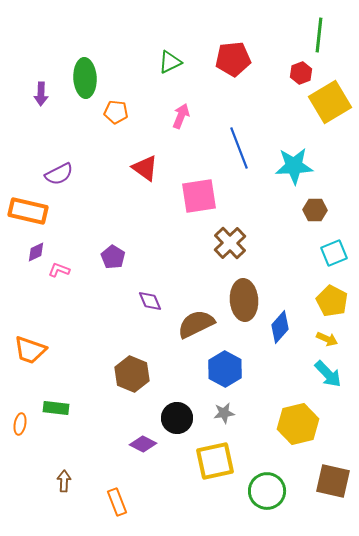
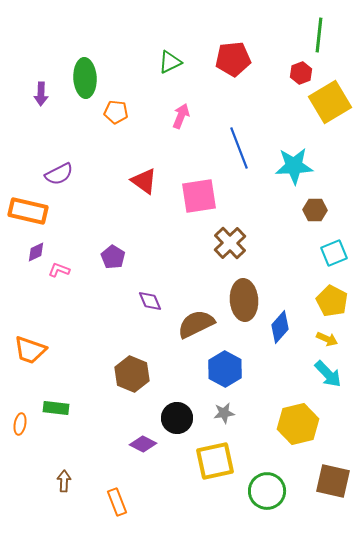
red triangle at (145, 168): moved 1 px left, 13 px down
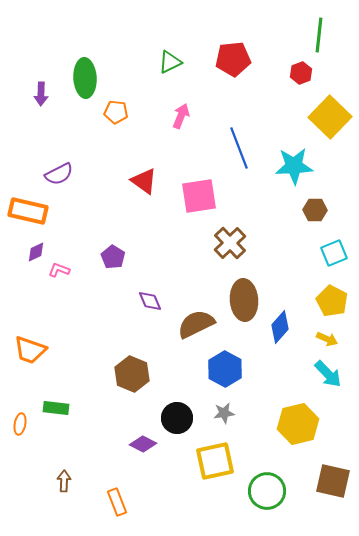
yellow square at (330, 102): moved 15 px down; rotated 15 degrees counterclockwise
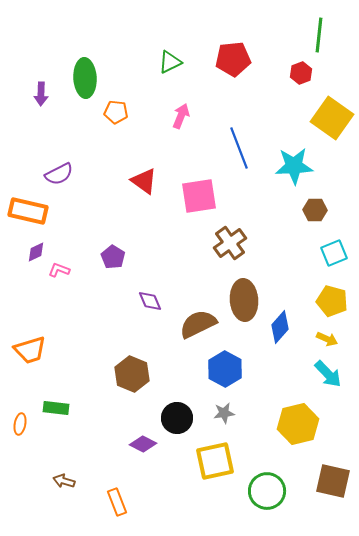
yellow square at (330, 117): moved 2 px right, 1 px down; rotated 9 degrees counterclockwise
brown cross at (230, 243): rotated 8 degrees clockwise
yellow pentagon at (332, 301): rotated 12 degrees counterclockwise
brown semicircle at (196, 324): moved 2 px right
orange trapezoid at (30, 350): rotated 36 degrees counterclockwise
brown arrow at (64, 481): rotated 75 degrees counterclockwise
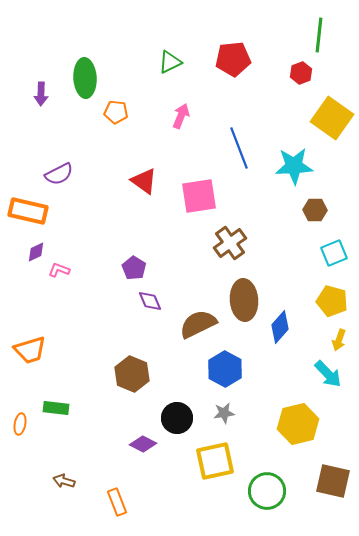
purple pentagon at (113, 257): moved 21 px right, 11 px down
yellow arrow at (327, 339): moved 12 px right, 1 px down; rotated 85 degrees clockwise
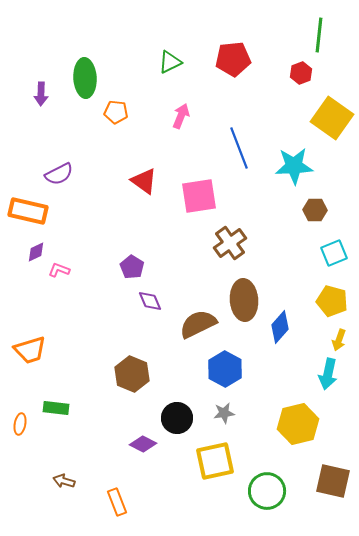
purple pentagon at (134, 268): moved 2 px left, 1 px up
cyan arrow at (328, 374): rotated 56 degrees clockwise
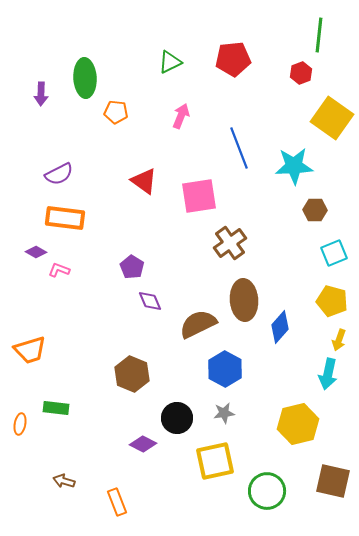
orange rectangle at (28, 211): moved 37 px right, 7 px down; rotated 6 degrees counterclockwise
purple diamond at (36, 252): rotated 55 degrees clockwise
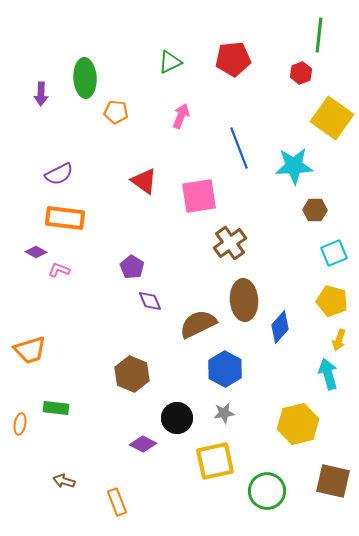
cyan arrow at (328, 374): rotated 152 degrees clockwise
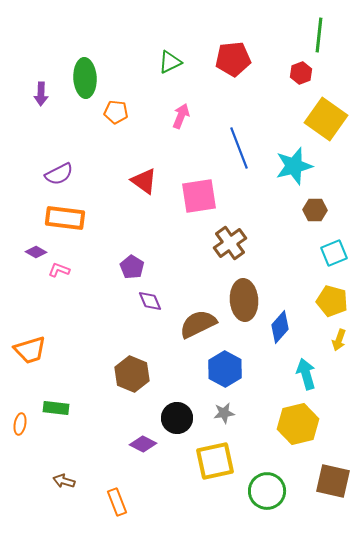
yellow square at (332, 118): moved 6 px left, 1 px down
cyan star at (294, 166): rotated 12 degrees counterclockwise
cyan arrow at (328, 374): moved 22 px left
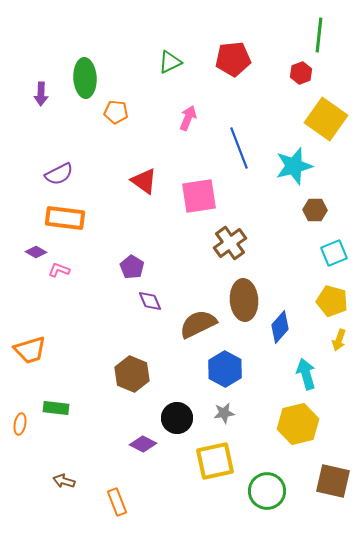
pink arrow at (181, 116): moved 7 px right, 2 px down
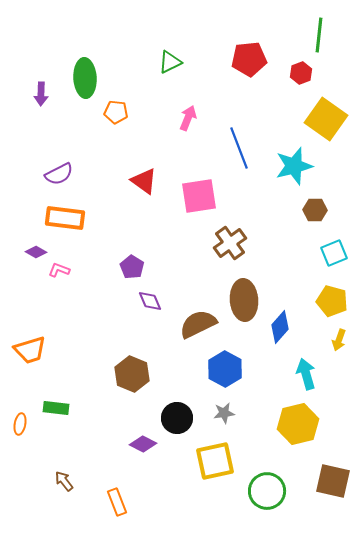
red pentagon at (233, 59): moved 16 px right
brown arrow at (64, 481): rotated 35 degrees clockwise
